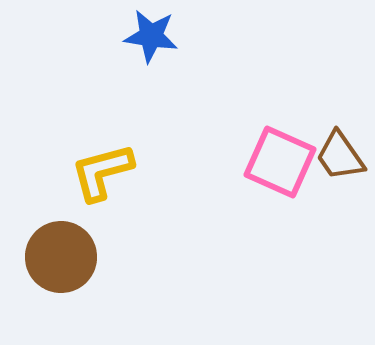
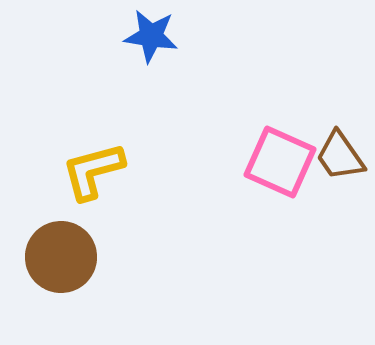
yellow L-shape: moved 9 px left, 1 px up
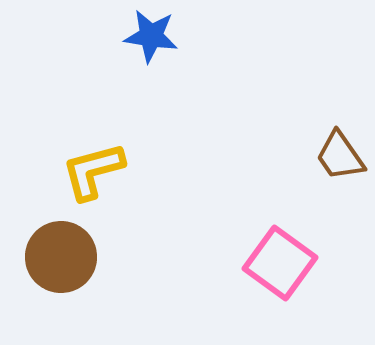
pink square: moved 101 px down; rotated 12 degrees clockwise
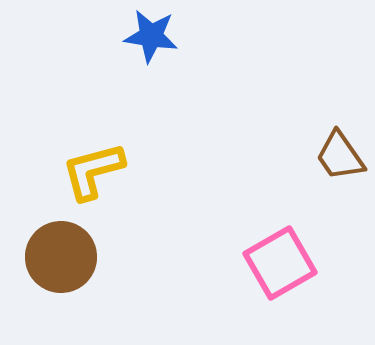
pink square: rotated 24 degrees clockwise
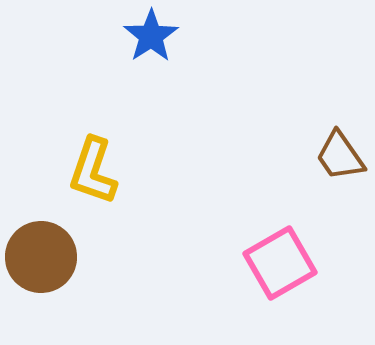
blue star: rotated 30 degrees clockwise
yellow L-shape: rotated 56 degrees counterclockwise
brown circle: moved 20 px left
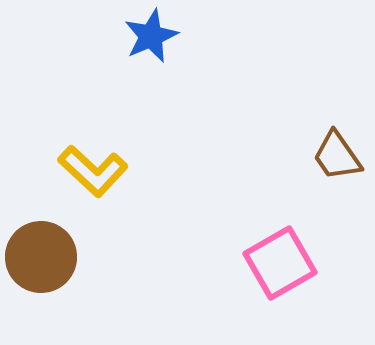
blue star: rotated 10 degrees clockwise
brown trapezoid: moved 3 px left
yellow L-shape: rotated 66 degrees counterclockwise
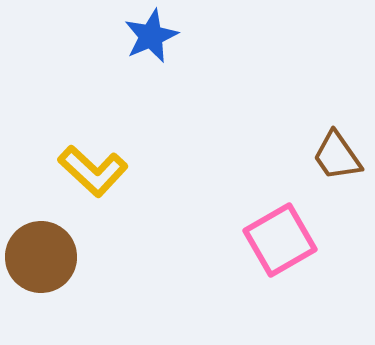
pink square: moved 23 px up
